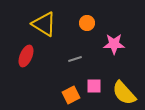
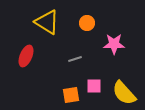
yellow triangle: moved 3 px right, 2 px up
orange square: rotated 18 degrees clockwise
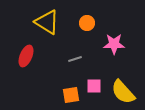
yellow semicircle: moved 1 px left, 1 px up
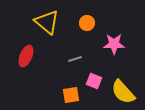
yellow triangle: rotated 8 degrees clockwise
pink square: moved 5 px up; rotated 21 degrees clockwise
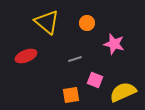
pink star: rotated 15 degrees clockwise
red ellipse: rotated 45 degrees clockwise
pink square: moved 1 px right, 1 px up
yellow semicircle: rotated 108 degrees clockwise
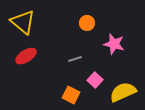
yellow triangle: moved 24 px left
red ellipse: rotated 10 degrees counterclockwise
pink square: rotated 21 degrees clockwise
orange square: rotated 36 degrees clockwise
